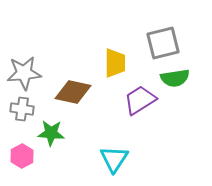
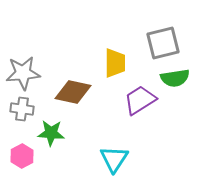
gray star: moved 1 px left
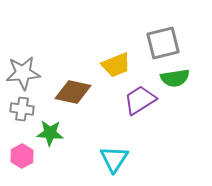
yellow trapezoid: moved 1 px right, 2 px down; rotated 68 degrees clockwise
green star: moved 1 px left
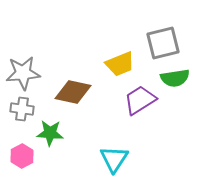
yellow trapezoid: moved 4 px right, 1 px up
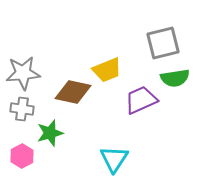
yellow trapezoid: moved 13 px left, 6 px down
purple trapezoid: moved 1 px right; rotated 8 degrees clockwise
green star: rotated 20 degrees counterclockwise
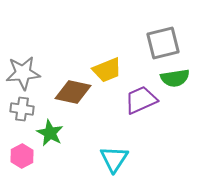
green star: rotated 28 degrees counterclockwise
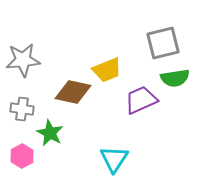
gray star: moved 13 px up
